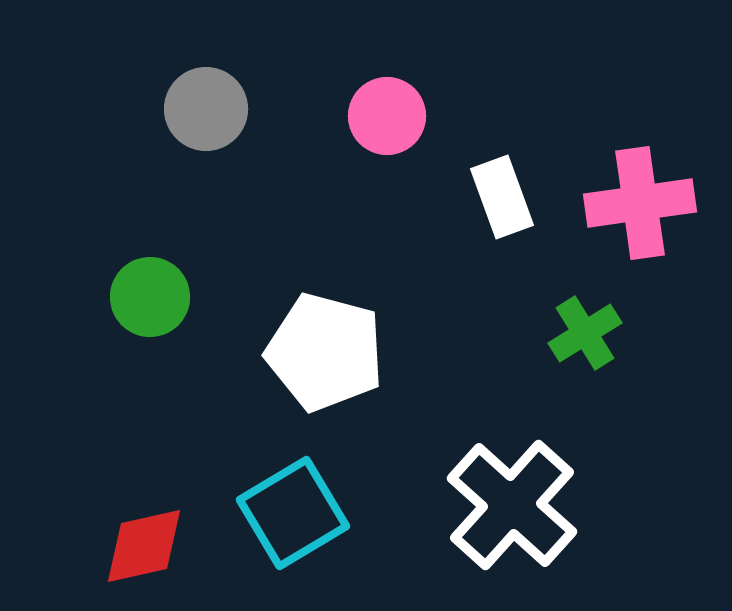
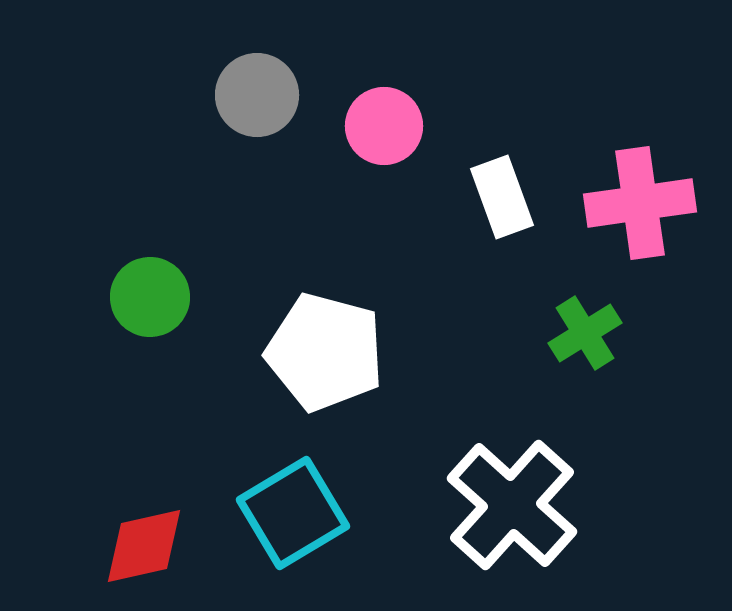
gray circle: moved 51 px right, 14 px up
pink circle: moved 3 px left, 10 px down
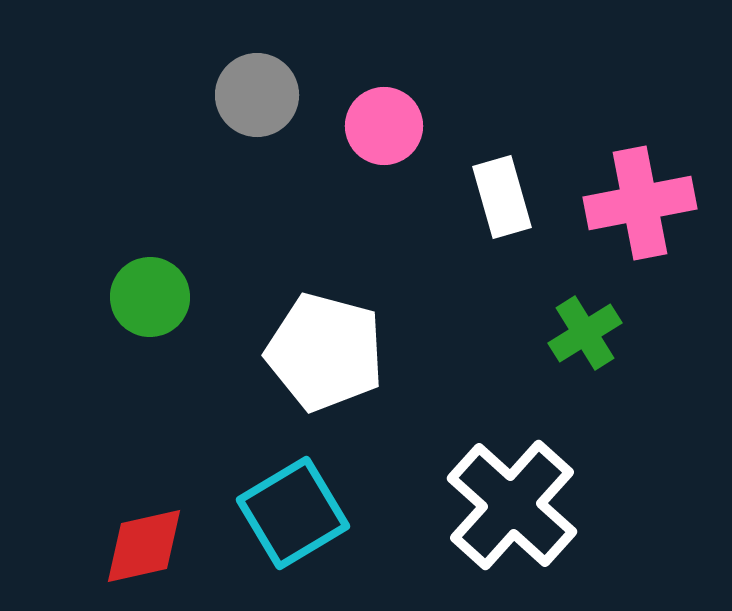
white rectangle: rotated 4 degrees clockwise
pink cross: rotated 3 degrees counterclockwise
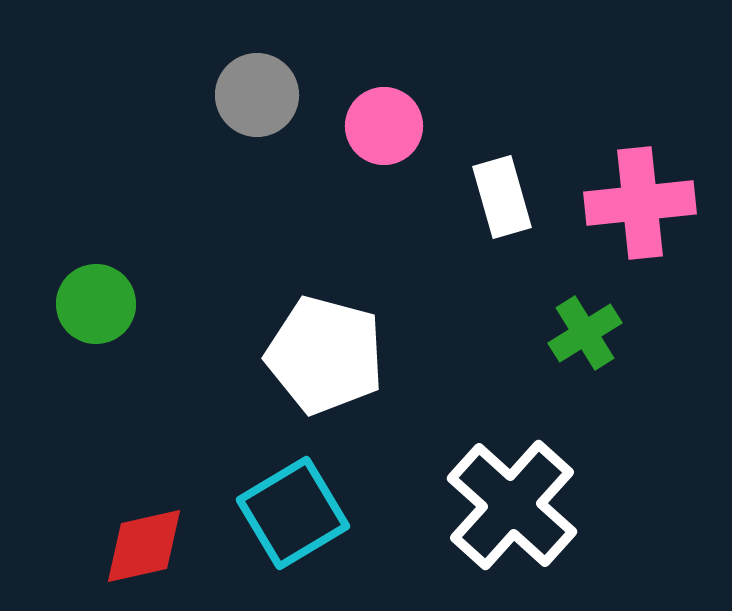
pink cross: rotated 5 degrees clockwise
green circle: moved 54 px left, 7 px down
white pentagon: moved 3 px down
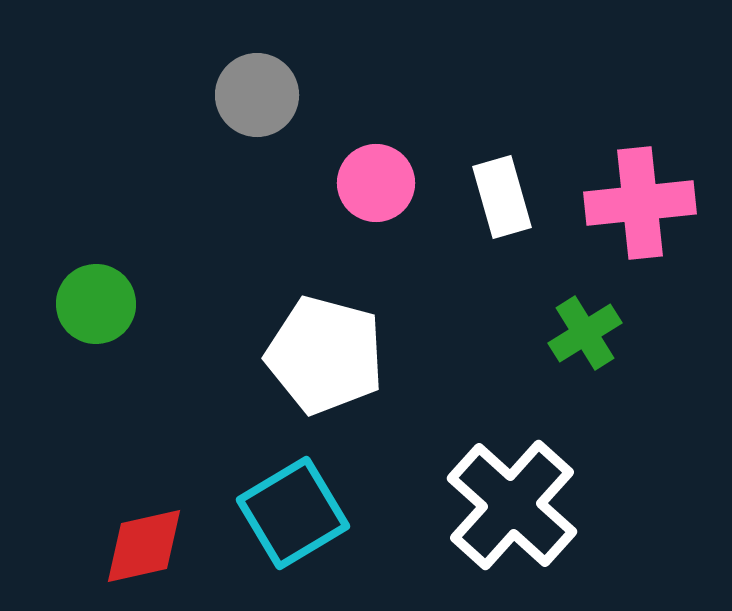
pink circle: moved 8 px left, 57 px down
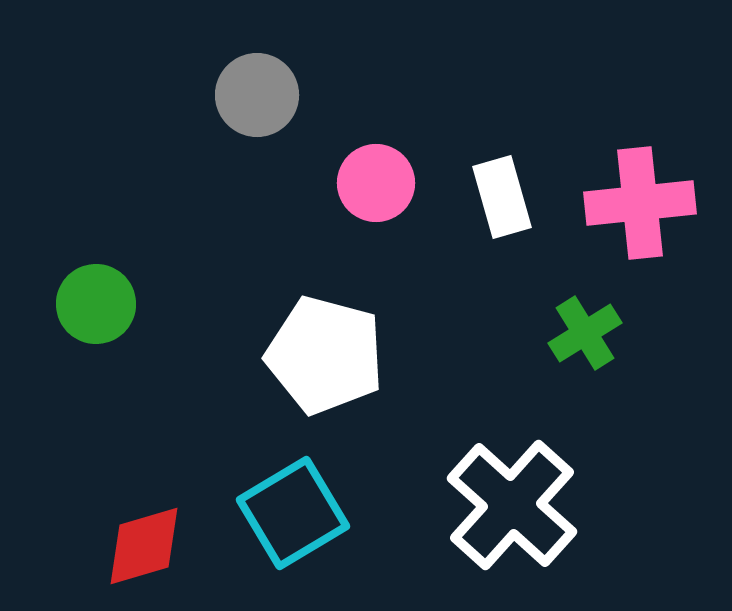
red diamond: rotated 4 degrees counterclockwise
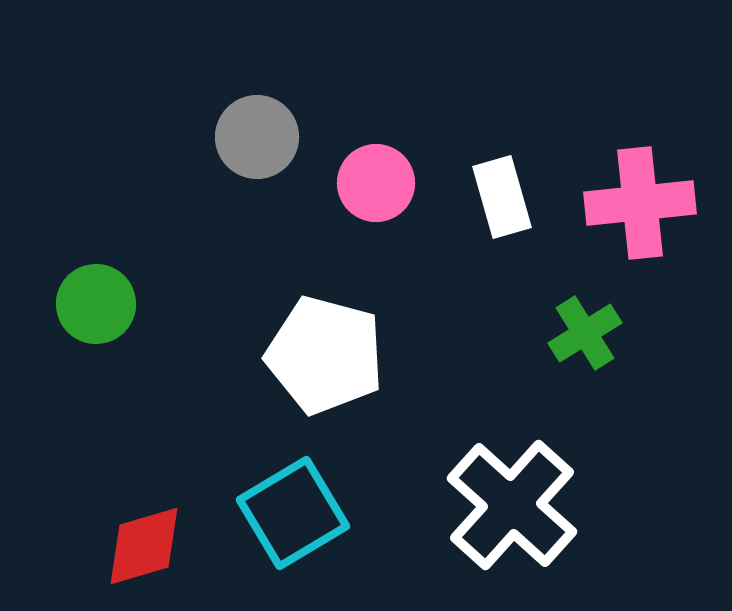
gray circle: moved 42 px down
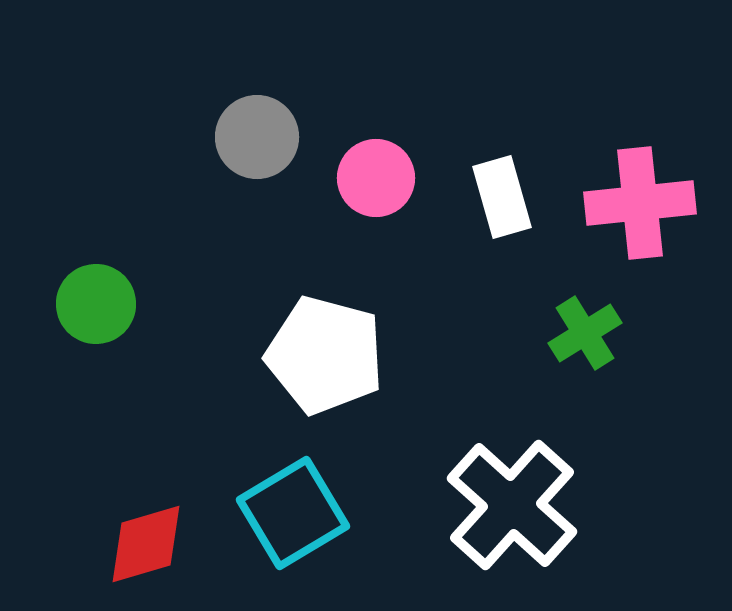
pink circle: moved 5 px up
red diamond: moved 2 px right, 2 px up
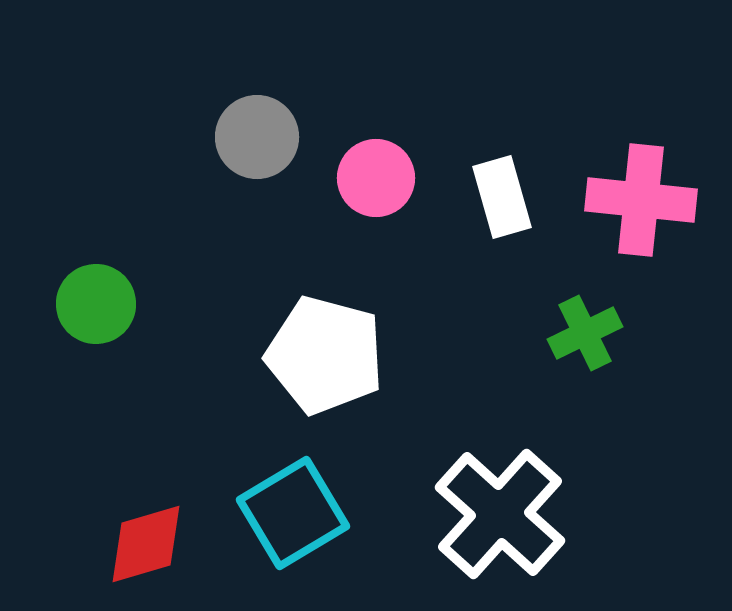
pink cross: moved 1 px right, 3 px up; rotated 12 degrees clockwise
green cross: rotated 6 degrees clockwise
white cross: moved 12 px left, 9 px down
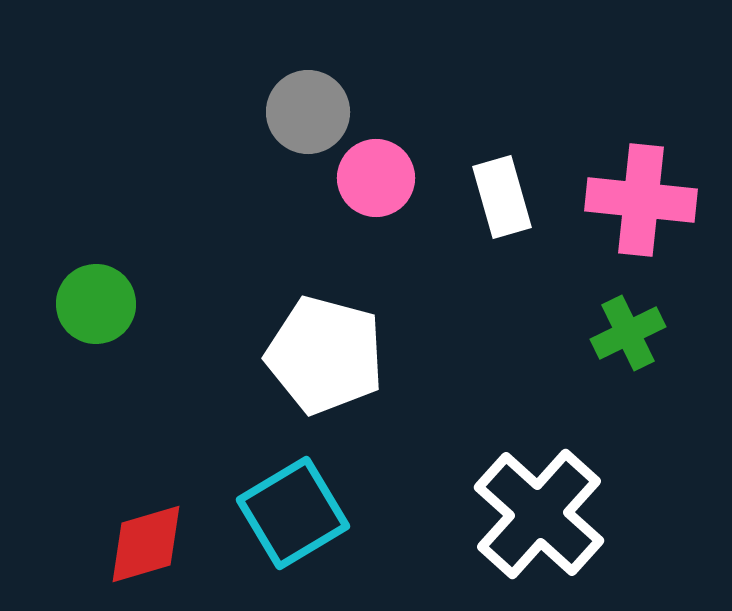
gray circle: moved 51 px right, 25 px up
green cross: moved 43 px right
white cross: moved 39 px right
